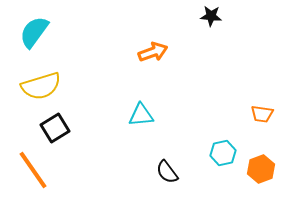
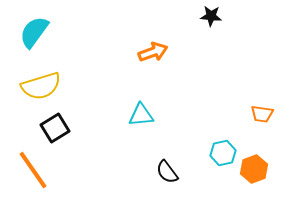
orange hexagon: moved 7 px left
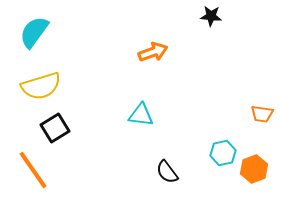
cyan triangle: rotated 12 degrees clockwise
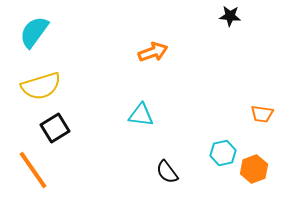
black star: moved 19 px right
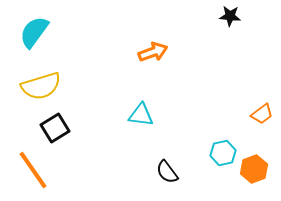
orange trapezoid: rotated 45 degrees counterclockwise
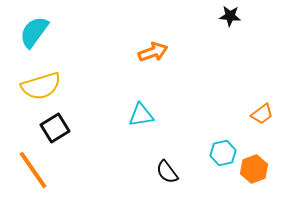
cyan triangle: rotated 16 degrees counterclockwise
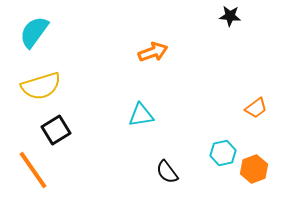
orange trapezoid: moved 6 px left, 6 px up
black square: moved 1 px right, 2 px down
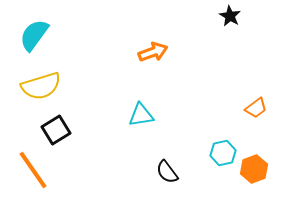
black star: rotated 25 degrees clockwise
cyan semicircle: moved 3 px down
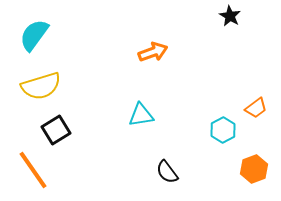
cyan hexagon: moved 23 px up; rotated 15 degrees counterclockwise
